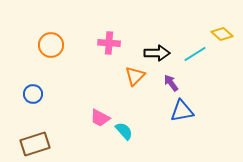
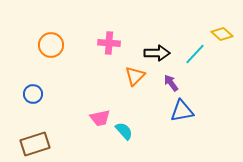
cyan line: rotated 15 degrees counterclockwise
pink trapezoid: rotated 40 degrees counterclockwise
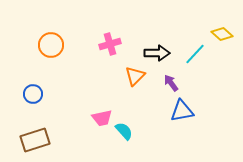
pink cross: moved 1 px right, 1 px down; rotated 20 degrees counterclockwise
pink trapezoid: moved 2 px right
brown rectangle: moved 4 px up
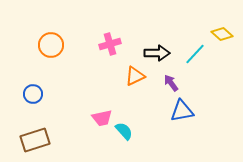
orange triangle: rotated 20 degrees clockwise
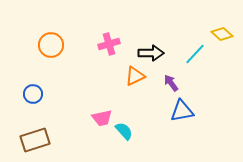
pink cross: moved 1 px left
black arrow: moved 6 px left
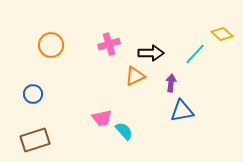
purple arrow: rotated 42 degrees clockwise
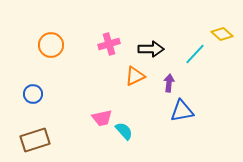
black arrow: moved 4 px up
purple arrow: moved 2 px left
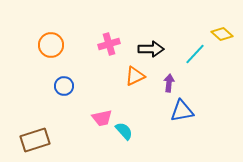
blue circle: moved 31 px right, 8 px up
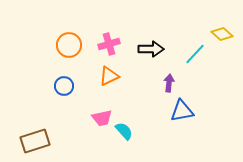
orange circle: moved 18 px right
orange triangle: moved 26 px left
brown rectangle: moved 1 px down
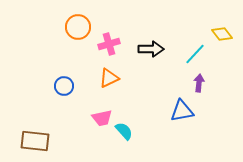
yellow diamond: rotated 10 degrees clockwise
orange circle: moved 9 px right, 18 px up
orange triangle: moved 2 px down
purple arrow: moved 30 px right
brown rectangle: rotated 24 degrees clockwise
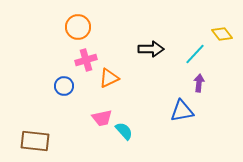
pink cross: moved 23 px left, 16 px down
